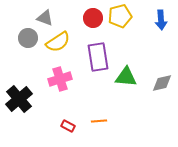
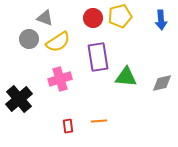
gray circle: moved 1 px right, 1 px down
red rectangle: rotated 56 degrees clockwise
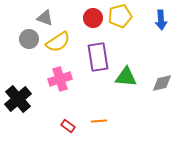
black cross: moved 1 px left
red rectangle: rotated 48 degrees counterclockwise
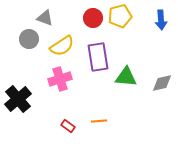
yellow semicircle: moved 4 px right, 4 px down
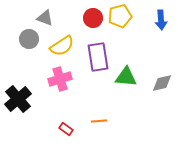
red rectangle: moved 2 px left, 3 px down
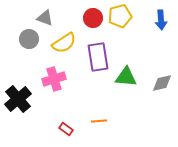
yellow semicircle: moved 2 px right, 3 px up
pink cross: moved 6 px left
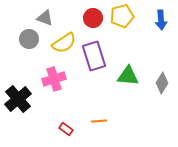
yellow pentagon: moved 2 px right
purple rectangle: moved 4 px left, 1 px up; rotated 8 degrees counterclockwise
green triangle: moved 2 px right, 1 px up
gray diamond: rotated 45 degrees counterclockwise
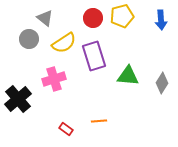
gray triangle: rotated 18 degrees clockwise
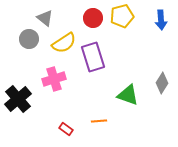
purple rectangle: moved 1 px left, 1 px down
green triangle: moved 19 px down; rotated 15 degrees clockwise
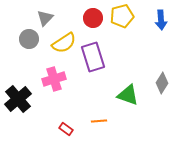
gray triangle: rotated 36 degrees clockwise
